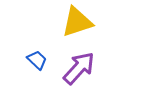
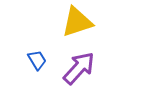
blue trapezoid: rotated 15 degrees clockwise
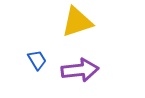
purple arrow: moved 1 px right, 2 px down; rotated 42 degrees clockwise
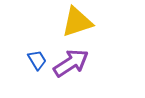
purple arrow: moved 9 px left, 7 px up; rotated 27 degrees counterclockwise
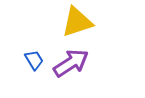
blue trapezoid: moved 3 px left
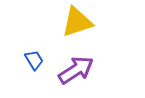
purple arrow: moved 5 px right, 7 px down
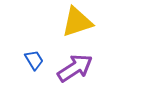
purple arrow: moved 1 px left, 2 px up
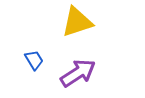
purple arrow: moved 3 px right, 5 px down
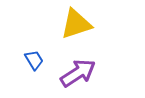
yellow triangle: moved 1 px left, 2 px down
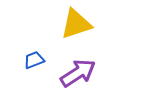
blue trapezoid: rotated 80 degrees counterclockwise
